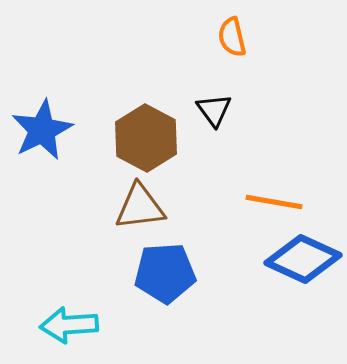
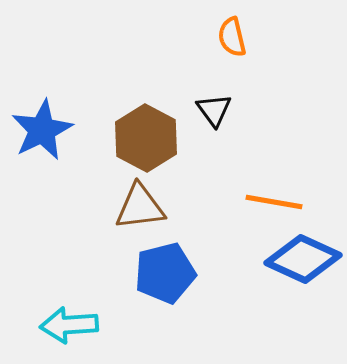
blue pentagon: rotated 10 degrees counterclockwise
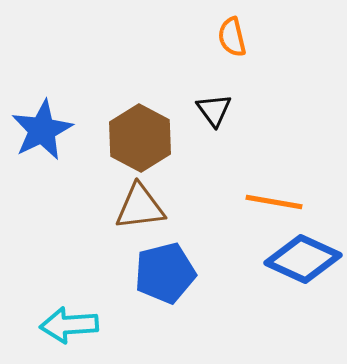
brown hexagon: moved 6 px left
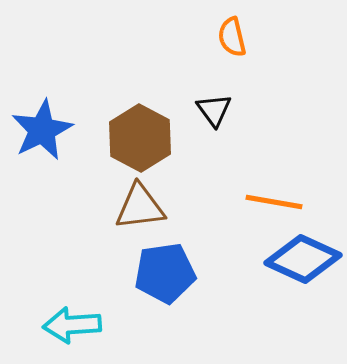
blue pentagon: rotated 6 degrees clockwise
cyan arrow: moved 3 px right
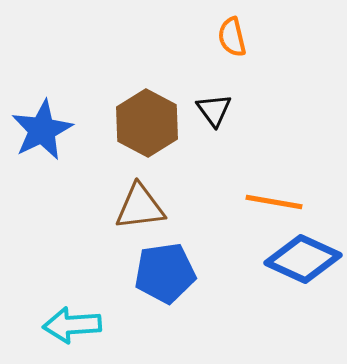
brown hexagon: moved 7 px right, 15 px up
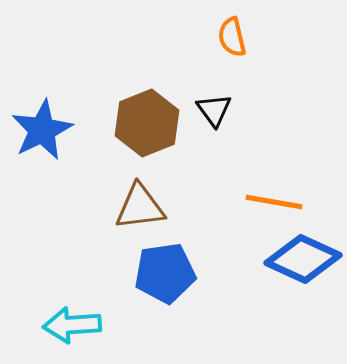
brown hexagon: rotated 10 degrees clockwise
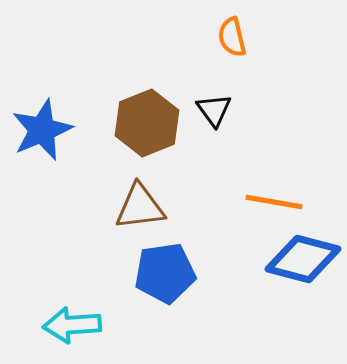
blue star: rotated 4 degrees clockwise
blue diamond: rotated 10 degrees counterclockwise
